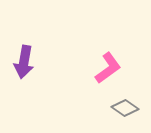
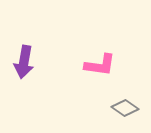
pink L-shape: moved 8 px left, 3 px up; rotated 44 degrees clockwise
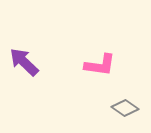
purple arrow: rotated 124 degrees clockwise
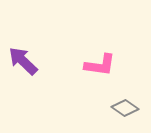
purple arrow: moved 1 px left, 1 px up
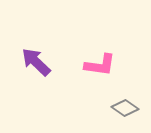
purple arrow: moved 13 px right, 1 px down
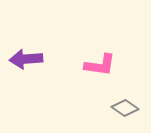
purple arrow: moved 10 px left, 3 px up; rotated 48 degrees counterclockwise
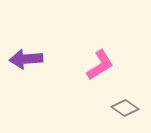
pink L-shape: rotated 40 degrees counterclockwise
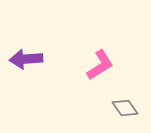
gray diamond: rotated 20 degrees clockwise
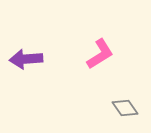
pink L-shape: moved 11 px up
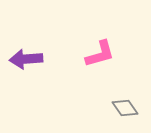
pink L-shape: rotated 16 degrees clockwise
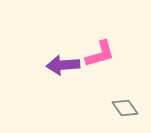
purple arrow: moved 37 px right, 6 px down
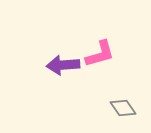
gray diamond: moved 2 px left
